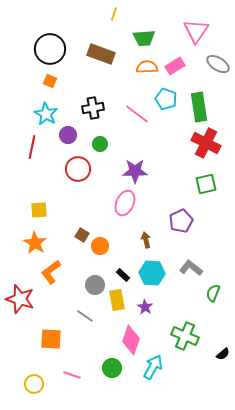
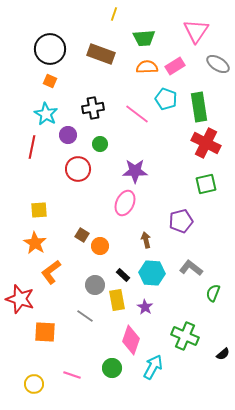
purple pentagon at (181, 221): rotated 10 degrees clockwise
orange square at (51, 339): moved 6 px left, 7 px up
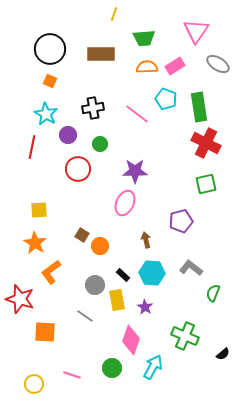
brown rectangle at (101, 54): rotated 20 degrees counterclockwise
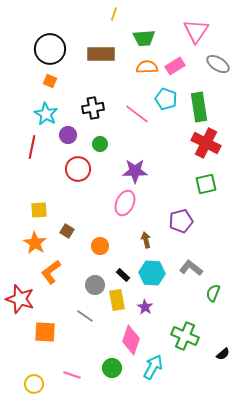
brown square at (82, 235): moved 15 px left, 4 px up
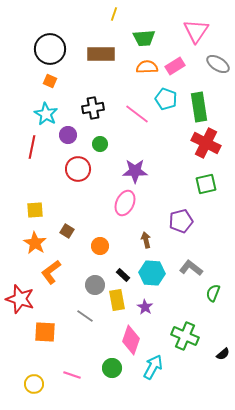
yellow square at (39, 210): moved 4 px left
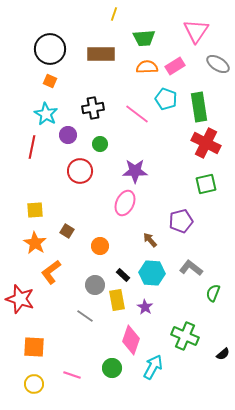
red circle at (78, 169): moved 2 px right, 2 px down
brown arrow at (146, 240): moved 4 px right; rotated 28 degrees counterclockwise
orange square at (45, 332): moved 11 px left, 15 px down
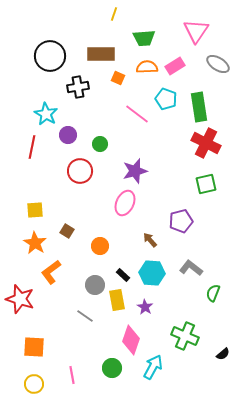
black circle at (50, 49): moved 7 px down
orange square at (50, 81): moved 68 px right, 3 px up
black cross at (93, 108): moved 15 px left, 21 px up
purple star at (135, 171): rotated 15 degrees counterclockwise
pink line at (72, 375): rotated 60 degrees clockwise
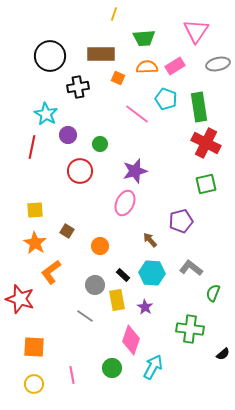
gray ellipse at (218, 64): rotated 45 degrees counterclockwise
green cross at (185, 336): moved 5 px right, 7 px up; rotated 16 degrees counterclockwise
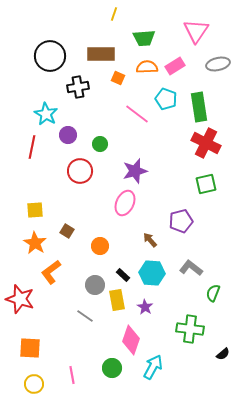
orange square at (34, 347): moved 4 px left, 1 px down
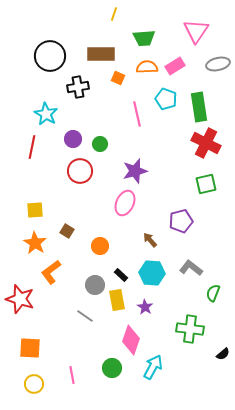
pink line at (137, 114): rotated 40 degrees clockwise
purple circle at (68, 135): moved 5 px right, 4 px down
black rectangle at (123, 275): moved 2 px left
